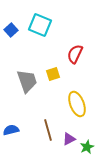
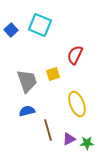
red semicircle: moved 1 px down
blue semicircle: moved 16 px right, 19 px up
green star: moved 4 px up; rotated 24 degrees clockwise
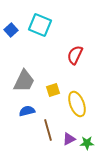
yellow square: moved 16 px down
gray trapezoid: moved 3 px left; rotated 45 degrees clockwise
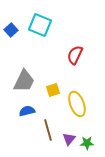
purple triangle: rotated 24 degrees counterclockwise
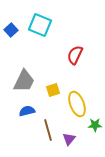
green star: moved 8 px right, 18 px up
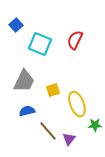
cyan square: moved 19 px down
blue square: moved 5 px right, 5 px up
red semicircle: moved 15 px up
brown line: moved 1 px down; rotated 25 degrees counterclockwise
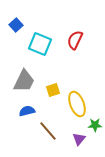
purple triangle: moved 10 px right
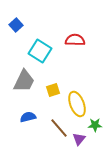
red semicircle: rotated 66 degrees clockwise
cyan square: moved 7 px down; rotated 10 degrees clockwise
blue semicircle: moved 1 px right, 6 px down
brown line: moved 11 px right, 3 px up
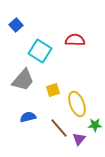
gray trapezoid: moved 1 px left, 1 px up; rotated 15 degrees clockwise
